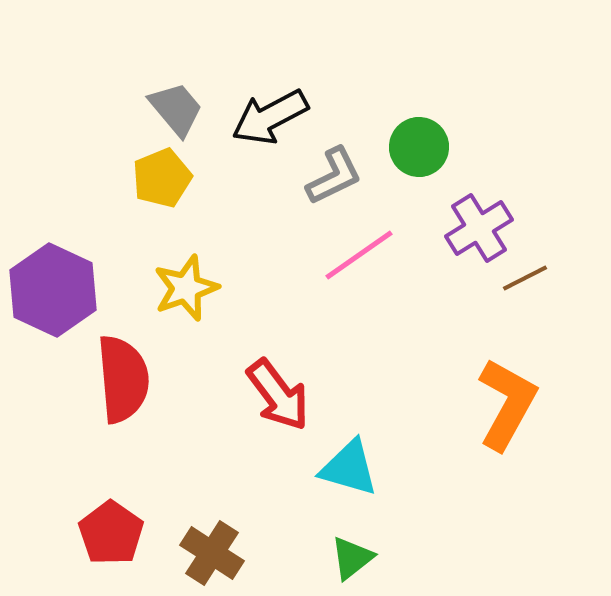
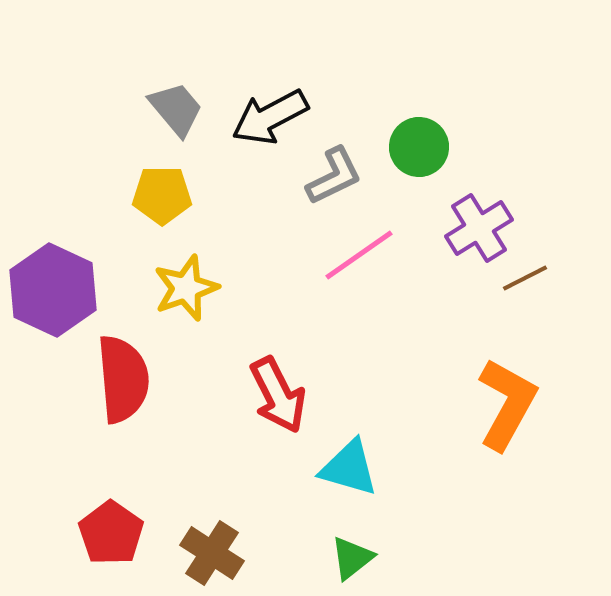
yellow pentagon: moved 17 px down; rotated 22 degrees clockwise
red arrow: rotated 10 degrees clockwise
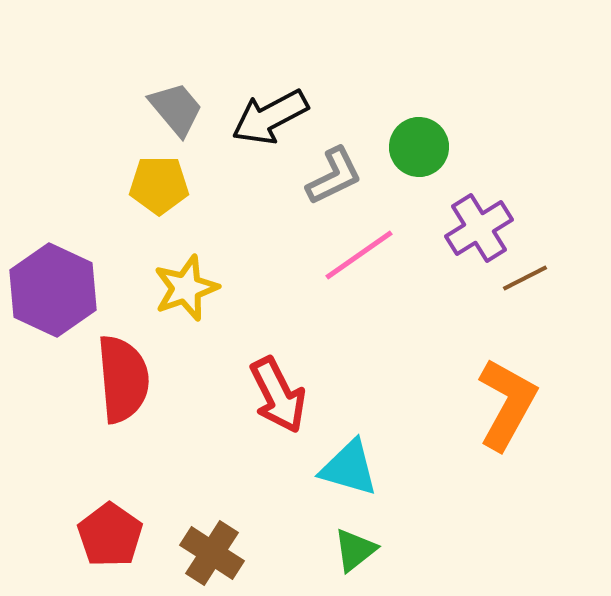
yellow pentagon: moved 3 px left, 10 px up
red pentagon: moved 1 px left, 2 px down
green triangle: moved 3 px right, 8 px up
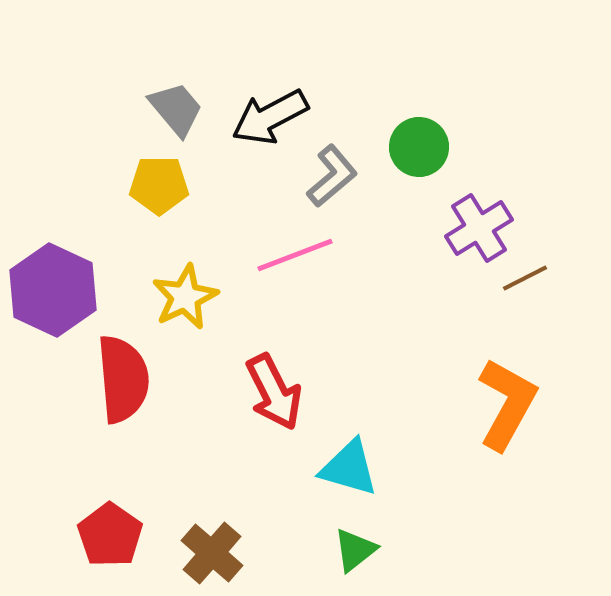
gray L-shape: moved 2 px left; rotated 14 degrees counterclockwise
pink line: moved 64 px left; rotated 14 degrees clockwise
yellow star: moved 1 px left, 9 px down; rotated 6 degrees counterclockwise
red arrow: moved 4 px left, 3 px up
brown cross: rotated 8 degrees clockwise
